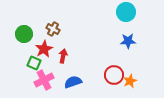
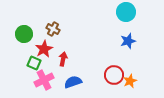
blue star: rotated 14 degrees counterclockwise
red arrow: moved 3 px down
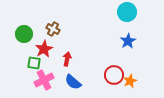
cyan circle: moved 1 px right
blue star: rotated 14 degrees counterclockwise
red arrow: moved 4 px right
green square: rotated 16 degrees counterclockwise
blue semicircle: rotated 120 degrees counterclockwise
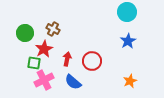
green circle: moved 1 px right, 1 px up
red circle: moved 22 px left, 14 px up
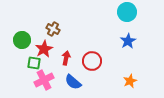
green circle: moved 3 px left, 7 px down
red arrow: moved 1 px left, 1 px up
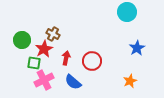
brown cross: moved 5 px down
blue star: moved 9 px right, 7 px down
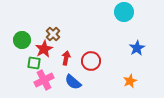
cyan circle: moved 3 px left
brown cross: rotated 16 degrees clockwise
red circle: moved 1 px left
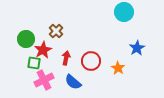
brown cross: moved 3 px right, 3 px up
green circle: moved 4 px right, 1 px up
red star: moved 1 px left, 1 px down
orange star: moved 12 px left, 13 px up; rotated 16 degrees counterclockwise
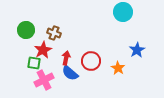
cyan circle: moved 1 px left
brown cross: moved 2 px left, 2 px down; rotated 24 degrees counterclockwise
green circle: moved 9 px up
blue star: moved 2 px down
blue semicircle: moved 3 px left, 9 px up
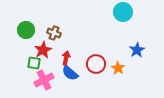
red circle: moved 5 px right, 3 px down
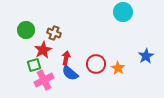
blue star: moved 9 px right, 6 px down
green square: moved 2 px down; rotated 24 degrees counterclockwise
